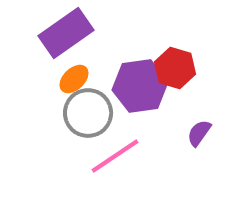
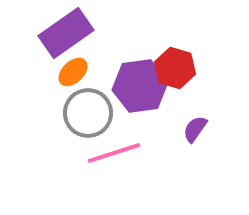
orange ellipse: moved 1 px left, 7 px up
purple semicircle: moved 4 px left, 4 px up
pink line: moved 1 px left, 3 px up; rotated 16 degrees clockwise
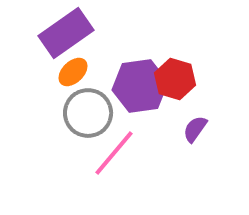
red hexagon: moved 11 px down
pink line: rotated 32 degrees counterclockwise
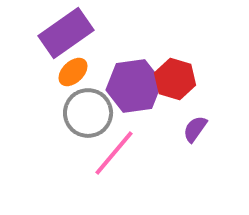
purple hexagon: moved 6 px left
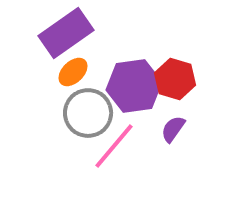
purple semicircle: moved 22 px left
pink line: moved 7 px up
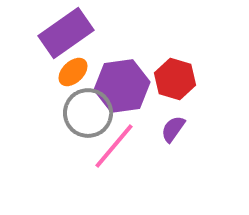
purple hexagon: moved 12 px left
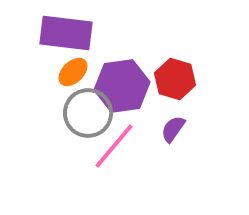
purple rectangle: rotated 42 degrees clockwise
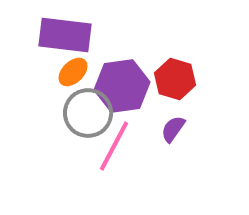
purple rectangle: moved 1 px left, 2 px down
pink line: rotated 12 degrees counterclockwise
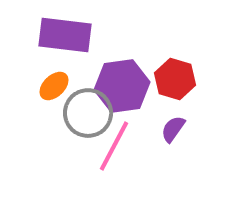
orange ellipse: moved 19 px left, 14 px down
